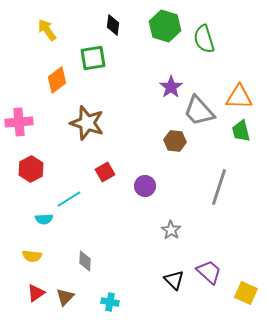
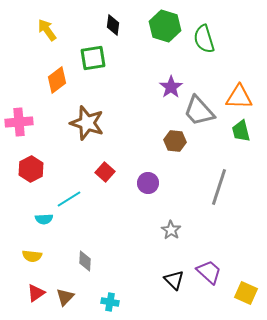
red square: rotated 18 degrees counterclockwise
purple circle: moved 3 px right, 3 px up
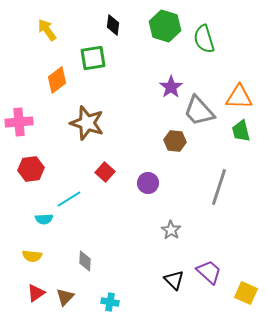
red hexagon: rotated 20 degrees clockwise
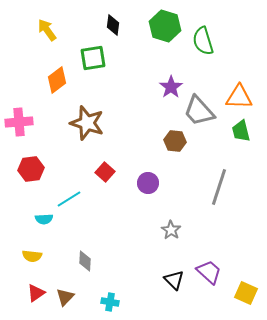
green semicircle: moved 1 px left, 2 px down
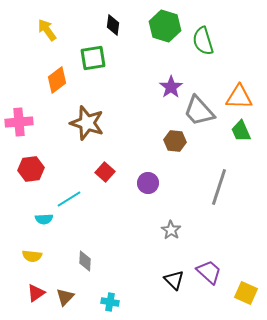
green trapezoid: rotated 10 degrees counterclockwise
